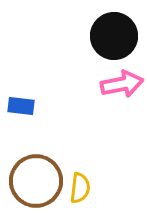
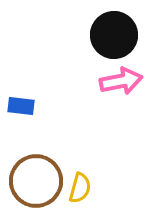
black circle: moved 1 px up
pink arrow: moved 1 px left, 3 px up
yellow semicircle: rotated 8 degrees clockwise
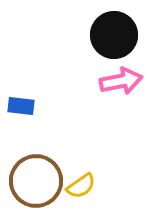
yellow semicircle: moved 1 px right, 2 px up; rotated 40 degrees clockwise
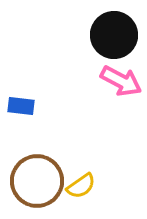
pink arrow: rotated 39 degrees clockwise
brown circle: moved 1 px right
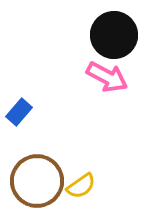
pink arrow: moved 14 px left, 4 px up
blue rectangle: moved 2 px left, 6 px down; rotated 56 degrees counterclockwise
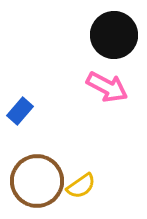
pink arrow: moved 10 px down
blue rectangle: moved 1 px right, 1 px up
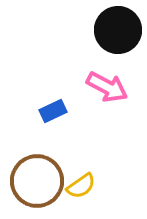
black circle: moved 4 px right, 5 px up
blue rectangle: moved 33 px right; rotated 24 degrees clockwise
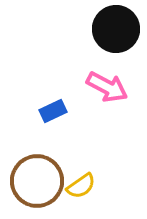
black circle: moved 2 px left, 1 px up
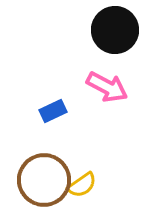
black circle: moved 1 px left, 1 px down
brown circle: moved 7 px right, 1 px up
yellow semicircle: moved 1 px right, 1 px up
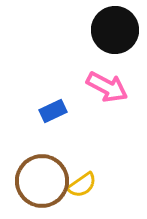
brown circle: moved 2 px left, 1 px down
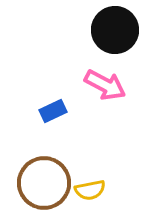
pink arrow: moved 2 px left, 2 px up
brown circle: moved 2 px right, 2 px down
yellow semicircle: moved 8 px right, 5 px down; rotated 24 degrees clockwise
